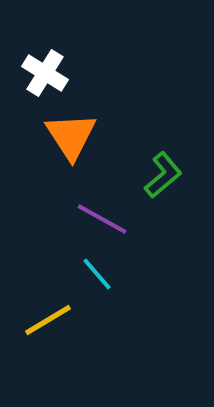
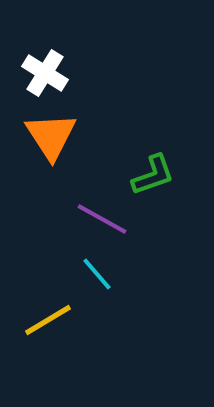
orange triangle: moved 20 px left
green L-shape: moved 10 px left; rotated 21 degrees clockwise
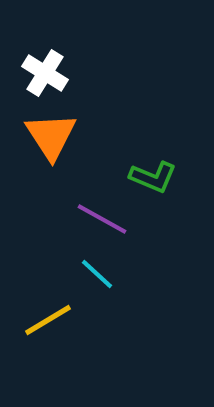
green L-shape: moved 2 px down; rotated 42 degrees clockwise
cyan line: rotated 6 degrees counterclockwise
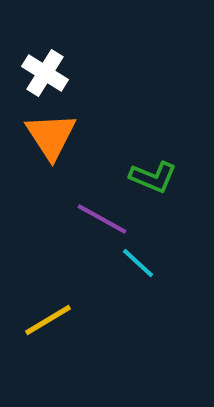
cyan line: moved 41 px right, 11 px up
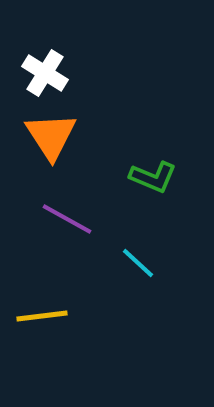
purple line: moved 35 px left
yellow line: moved 6 px left, 4 px up; rotated 24 degrees clockwise
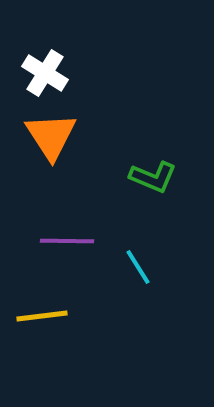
purple line: moved 22 px down; rotated 28 degrees counterclockwise
cyan line: moved 4 px down; rotated 15 degrees clockwise
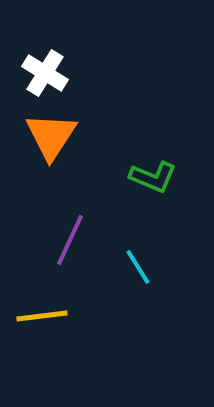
orange triangle: rotated 6 degrees clockwise
purple line: moved 3 px right, 1 px up; rotated 66 degrees counterclockwise
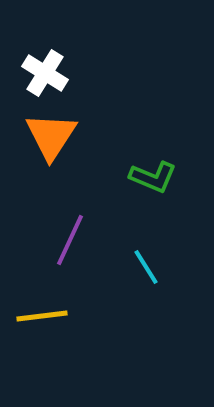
cyan line: moved 8 px right
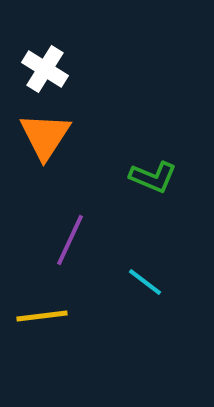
white cross: moved 4 px up
orange triangle: moved 6 px left
cyan line: moved 1 px left, 15 px down; rotated 21 degrees counterclockwise
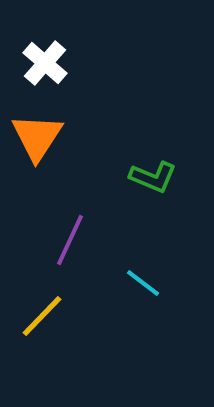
white cross: moved 6 px up; rotated 9 degrees clockwise
orange triangle: moved 8 px left, 1 px down
cyan line: moved 2 px left, 1 px down
yellow line: rotated 39 degrees counterclockwise
